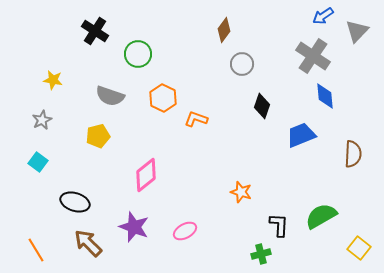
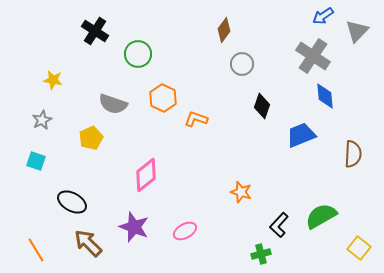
gray semicircle: moved 3 px right, 8 px down
yellow pentagon: moved 7 px left, 2 px down; rotated 10 degrees counterclockwise
cyan square: moved 2 px left, 1 px up; rotated 18 degrees counterclockwise
black ellipse: moved 3 px left; rotated 12 degrees clockwise
black L-shape: rotated 140 degrees counterclockwise
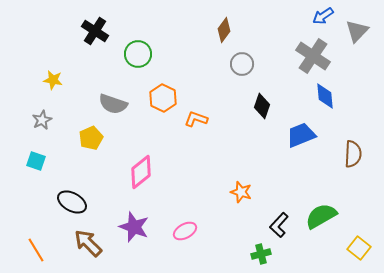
pink diamond: moved 5 px left, 3 px up
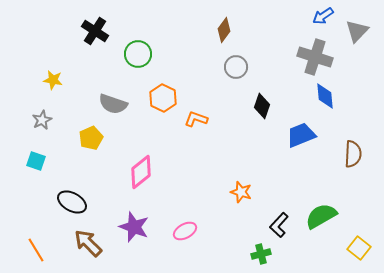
gray cross: moved 2 px right, 1 px down; rotated 16 degrees counterclockwise
gray circle: moved 6 px left, 3 px down
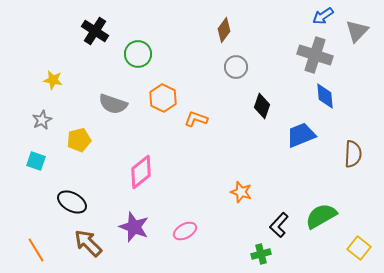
gray cross: moved 2 px up
yellow pentagon: moved 12 px left, 2 px down; rotated 10 degrees clockwise
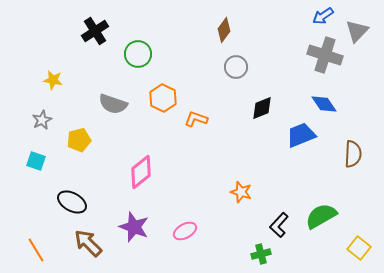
black cross: rotated 24 degrees clockwise
gray cross: moved 10 px right
blue diamond: moved 1 px left, 8 px down; rotated 28 degrees counterclockwise
black diamond: moved 2 px down; rotated 50 degrees clockwise
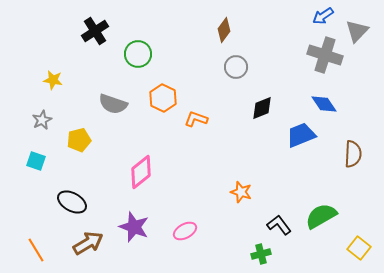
black L-shape: rotated 100 degrees clockwise
brown arrow: rotated 104 degrees clockwise
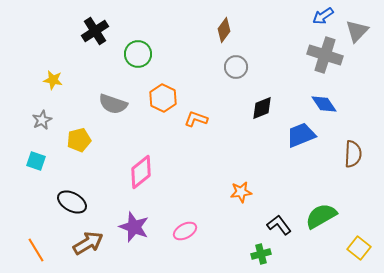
orange star: rotated 25 degrees counterclockwise
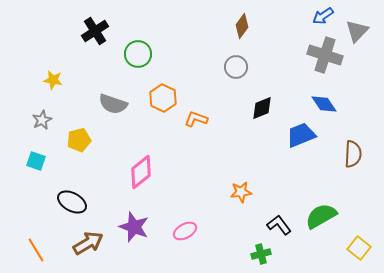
brown diamond: moved 18 px right, 4 px up
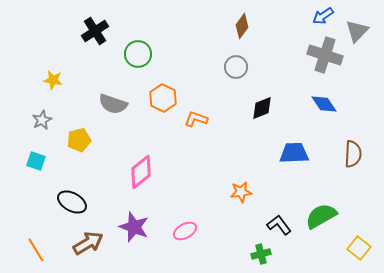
blue trapezoid: moved 7 px left, 18 px down; rotated 20 degrees clockwise
